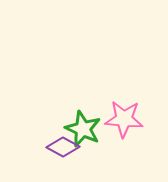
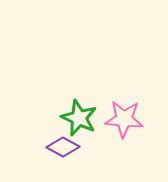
green star: moved 4 px left, 11 px up
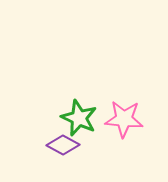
purple diamond: moved 2 px up
